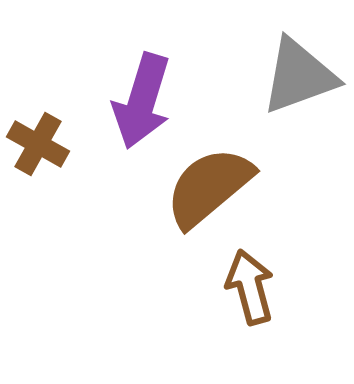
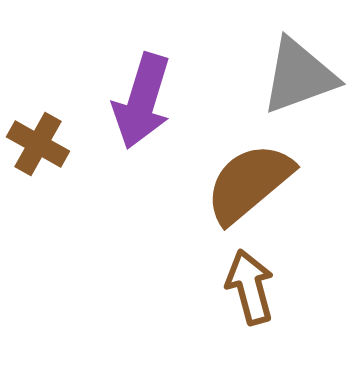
brown semicircle: moved 40 px right, 4 px up
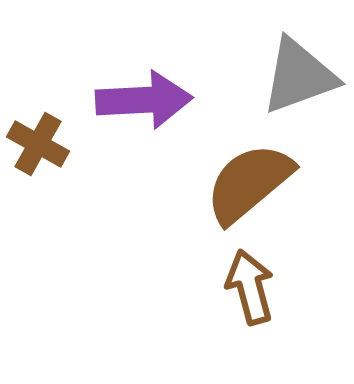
purple arrow: moved 2 px right, 1 px up; rotated 110 degrees counterclockwise
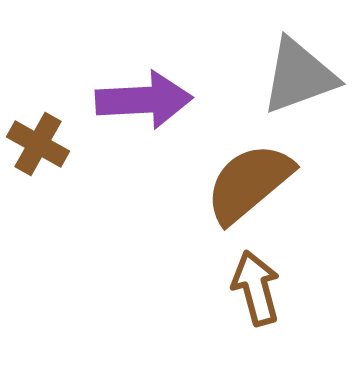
brown arrow: moved 6 px right, 1 px down
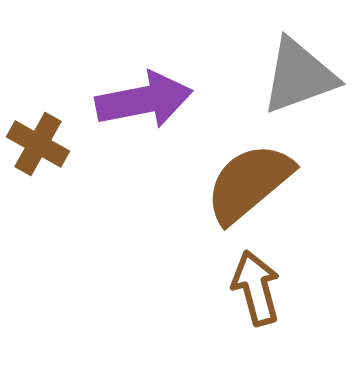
purple arrow: rotated 8 degrees counterclockwise
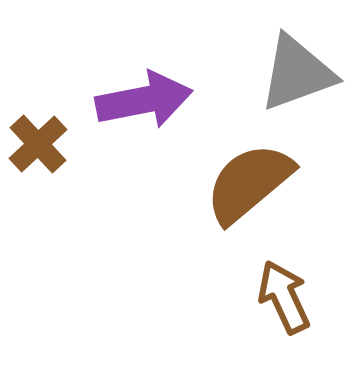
gray triangle: moved 2 px left, 3 px up
brown cross: rotated 18 degrees clockwise
brown arrow: moved 28 px right, 9 px down; rotated 10 degrees counterclockwise
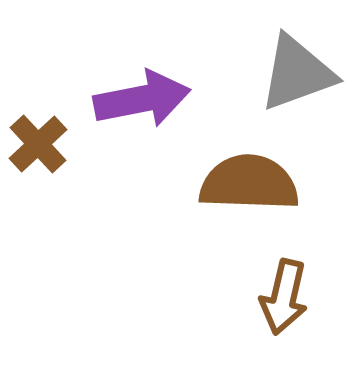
purple arrow: moved 2 px left, 1 px up
brown semicircle: rotated 42 degrees clockwise
brown arrow: rotated 142 degrees counterclockwise
